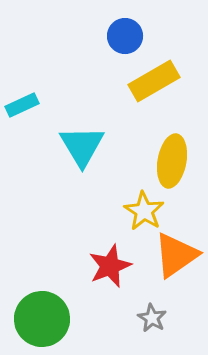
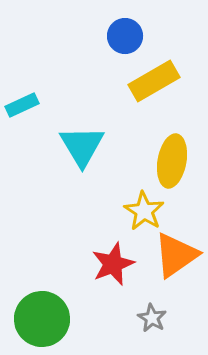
red star: moved 3 px right, 2 px up
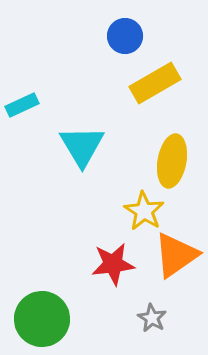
yellow rectangle: moved 1 px right, 2 px down
red star: rotated 15 degrees clockwise
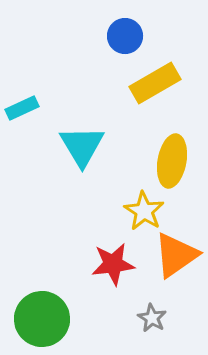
cyan rectangle: moved 3 px down
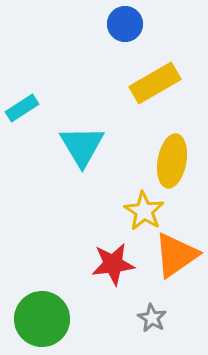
blue circle: moved 12 px up
cyan rectangle: rotated 8 degrees counterclockwise
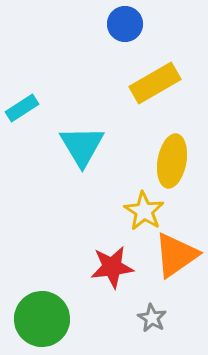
red star: moved 1 px left, 3 px down
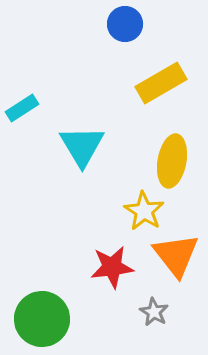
yellow rectangle: moved 6 px right
orange triangle: rotated 33 degrees counterclockwise
gray star: moved 2 px right, 6 px up
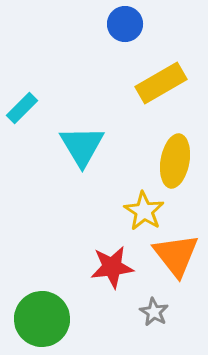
cyan rectangle: rotated 12 degrees counterclockwise
yellow ellipse: moved 3 px right
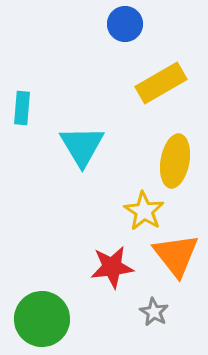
cyan rectangle: rotated 40 degrees counterclockwise
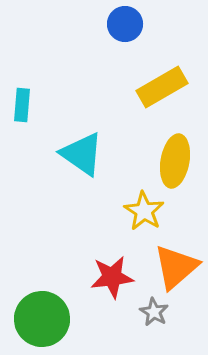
yellow rectangle: moved 1 px right, 4 px down
cyan rectangle: moved 3 px up
cyan triangle: moved 8 px down; rotated 24 degrees counterclockwise
orange triangle: moved 12 px down; rotated 27 degrees clockwise
red star: moved 10 px down
